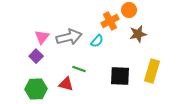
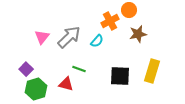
gray arrow: rotated 30 degrees counterclockwise
purple square: moved 10 px left, 13 px down
green hexagon: rotated 15 degrees counterclockwise
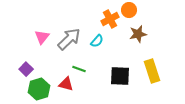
orange cross: moved 2 px up
gray arrow: moved 2 px down
yellow rectangle: rotated 35 degrees counterclockwise
green hexagon: moved 3 px right
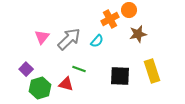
green hexagon: moved 1 px right, 1 px up
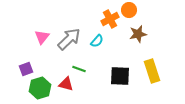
purple square: rotated 24 degrees clockwise
